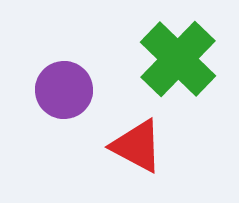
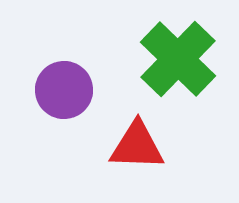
red triangle: rotated 26 degrees counterclockwise
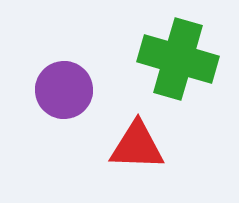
green cross: rotated 28 degrees counterclockwise
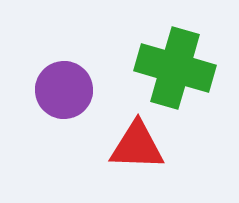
green cross: moved 3 px left, 9 px down
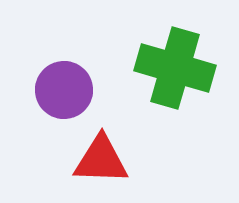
red triangle: moved 36 px left, 14 px down
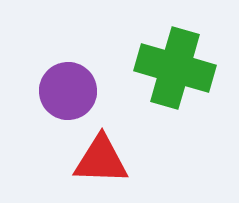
purple circle: moved 4 px right, 1 px down
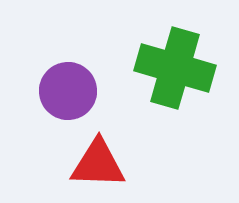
red triangle: moved 3 px left, 4 px down
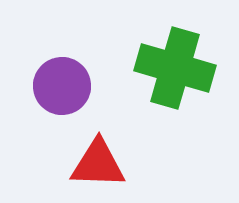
purple circle: moved 6 px left, 5 px up
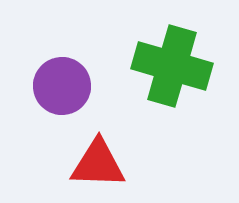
green cross: moved 3 px left, 2 px up
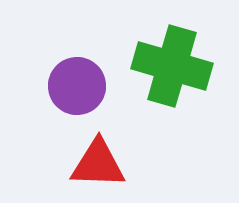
purple circle: moved 15 px right
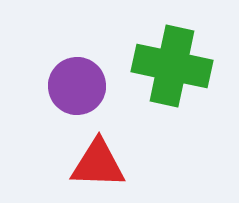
green cross: rotated 4 degrees counterclockwise
